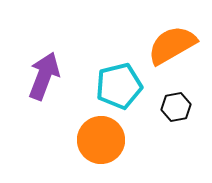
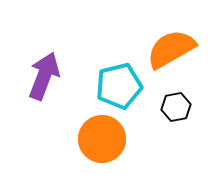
orange semicircle: moved 1 px left, 4 px down
orange circle: moved 1 px right, 1 px up
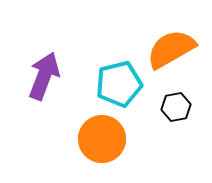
cyan pentagon: moved 2 px up
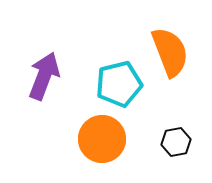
orange semicircle: moved 1 px left, 3 px down; rotated 99 degrees clockwise
black hexagon: moved 35 px down
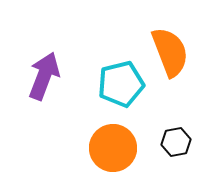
cyan pentagon: moved 2 px right
orange circle: moved 11 px right, 9 px down
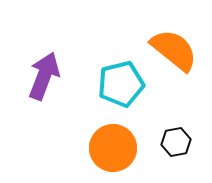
orange semicircle: moved 4 px right, 2 px up; rotated 30 degrees counterclockwise
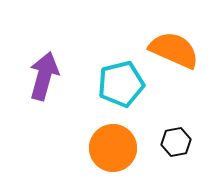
orange semicircle: rotated 15 degrees counterclockwise
purple arrow: rotated 6 degrees counterclockwise
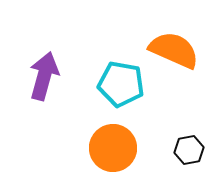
cyan pentagon: rotated 24 degrees clockwise
black hexagon: moved 13 px right, 8 px down
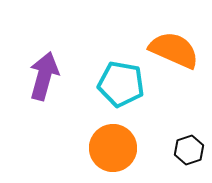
black hexagon: rotated 8 degrees counterclockwise
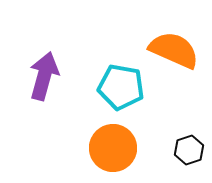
cyan pentagon: moved 3 px down
